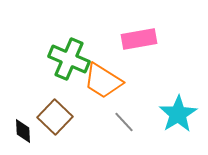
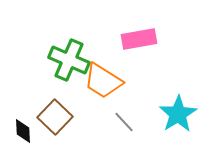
green cross: moved 1 px down
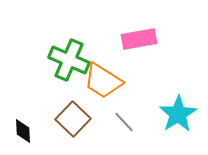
brown square: moved 18 px right, 2 px down
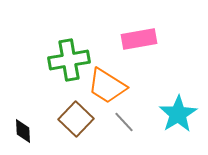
green cross: rotated 33 degrees counterclockwise
orange trapezoid: moved 4 px right, 5 px down
brown square: moved 3 px right
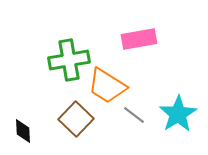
gray line: moved 10 px right, 7 px up; rotated 10 degrees counterclockwise
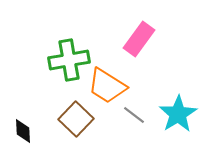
pink rectangle: rotated 44 degrees counterclockwise
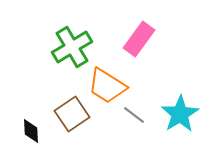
green cross: moved 3 px right, 13 px up; rotated 21 degrees counterclockwise
cyan star: moved 2 px right
brown square: moved 4 px left, 5 px up; rotated 12 degrees clockwise
black diamond: moved 8 px right
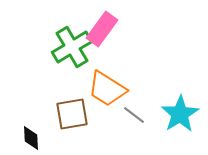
pink rectangle: moved 37 px left, 10 px up
orange trapezoid: moved 3 px down
brown square: rotated 24 degrees clockwise
black diamond: moved 7 px down
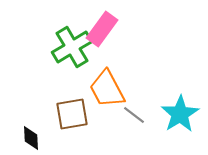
orange trapezoid: rotated 30 degrees clockwise
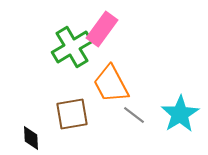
orange trapezoid: moved 4 px right, 5 px up
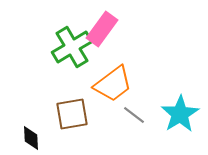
orange trapezoid: moved 2 px right; rotated 99 degrees counterclockwise
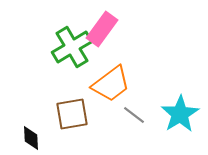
orange trapezoid: moved 2 px left
